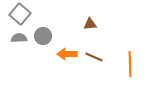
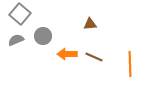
gray semicircle: moved 3 px left, 2 px down; rotated 21 degrees counterclockwise
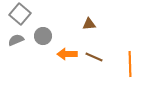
brown triangle: moved 1 px left
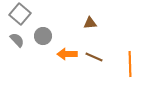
brown triangle: moved 1 px right, 1 px up
gray semicircle: moved 1 px right; rotated 70 degrees clockwise
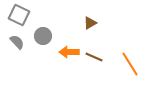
gray square: moved 1 px left, 1 px down; rotated 15 degrees counterclockwise
brown triangle: rotated 24 degrees counterclockwise
gray semicircle: moved 2 px down
orange arrow: moved 2 px right, 2 px up
orange line: rotated 30 degrees counterclockwise
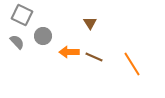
gray square: moved 3 px right
brown triangle: rotated 32 degrees counterclockwise
orange line: moved 2 px right
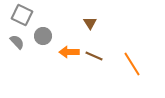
brown line: moved 1 px up
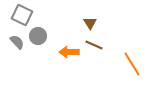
gray circle: moved 5 px left
brown line: moved 11 px up
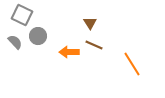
gray semicircle: moved 2 px left
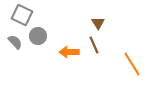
brown triangle: moved 8 px right
brown line: rotated 42 degrees clockwise
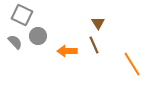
orange arrow: moved 2 px left, 1 px up
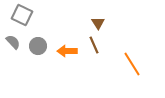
gray circle: moved 10 px down
gray semicircle: moved 2 px left
